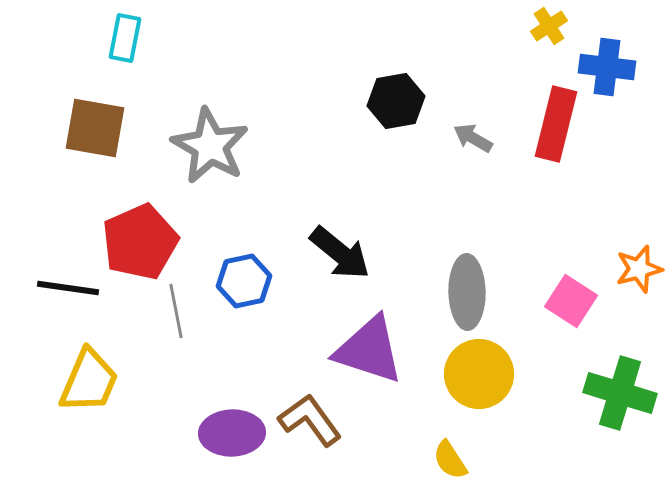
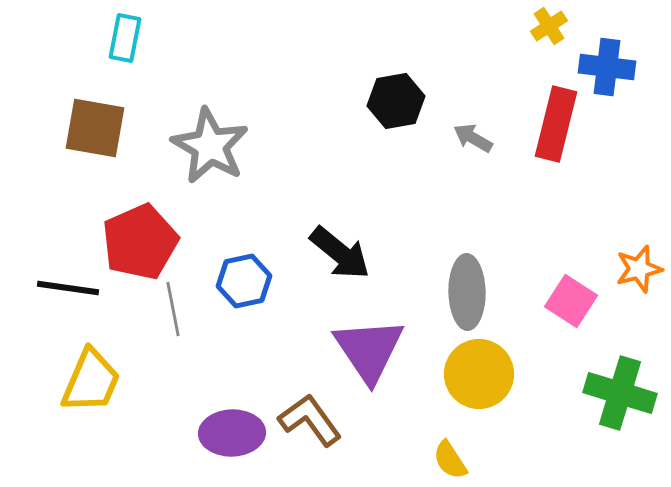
gray line: moved 3 px left, 2 px up
purple triangle: rotated 38 degrees clockwise
yellow trapezoid: moved 2 px right
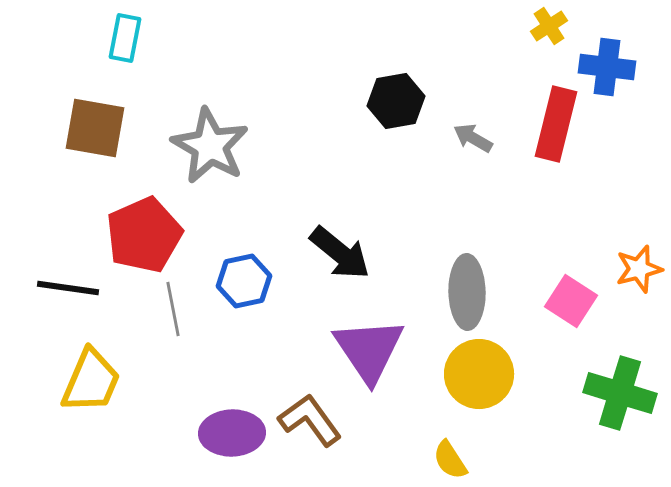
red pentagon: moved 4 px right, 7 px up
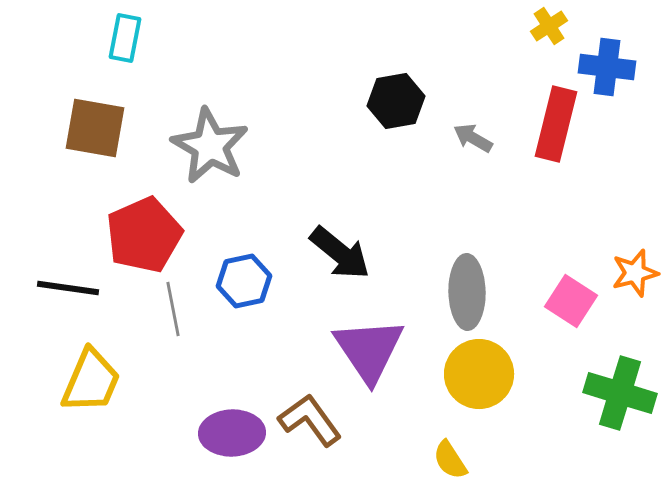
orange star: moved 4 px left, 4 px down
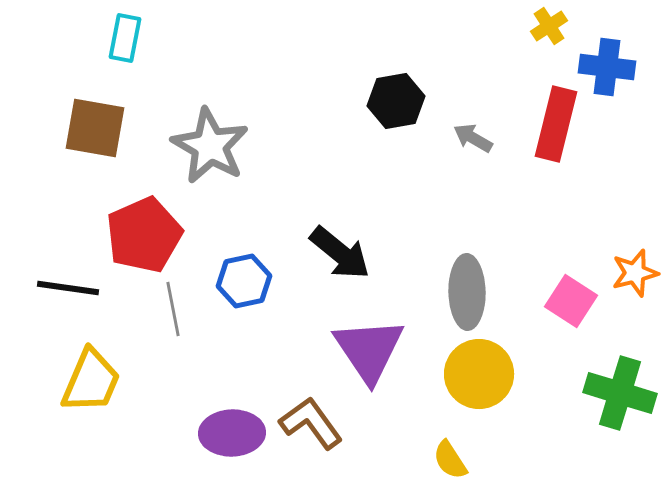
brown L-shape: moved 1 px right, 3 px down
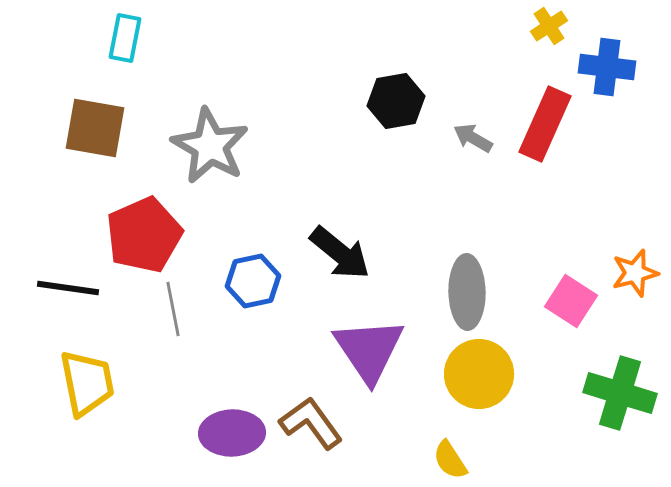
red rectangle: moved 11 px left; rotated 10 degrees clockwise
blue hexagon: moved 9 px right
yellow trapezoid: moved 4 px left, 2 px down; rotated 34 degrees counterclockwise
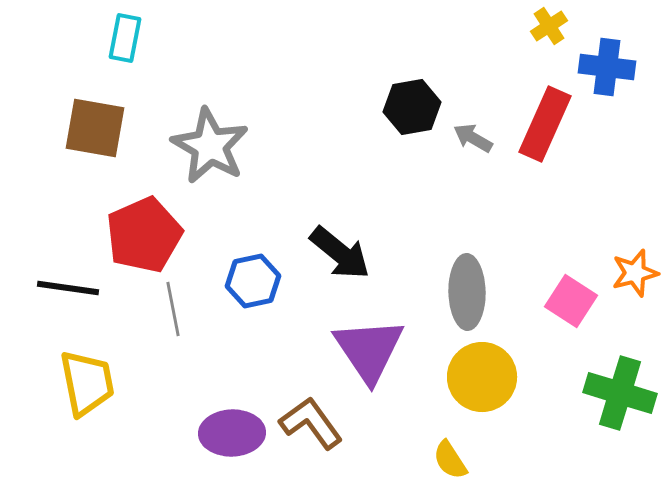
black hexagon: moved 16 px right, 6 px down
yellow circle: moved 3 px right, 3 px down
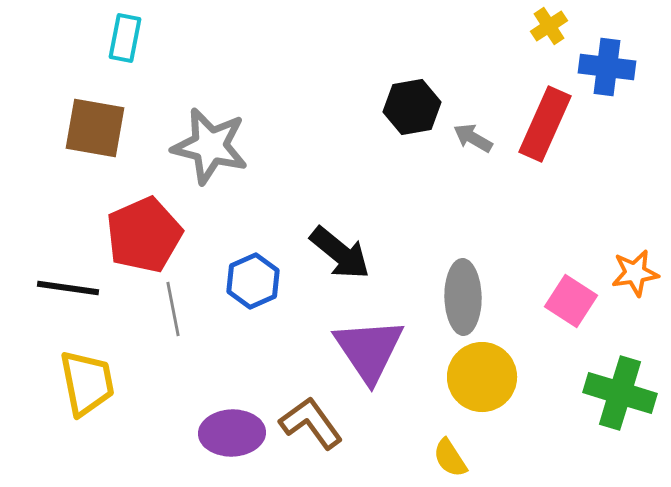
gray star: rotated 16 degrees counterclockwise
orange star: rotated 6 degrees clockwise
blue hexagon: rotated 12 degrees counterclockwise
gray ellipse: moved 4 px left, 5 px down
yellow semicircle: moved 2 px up
